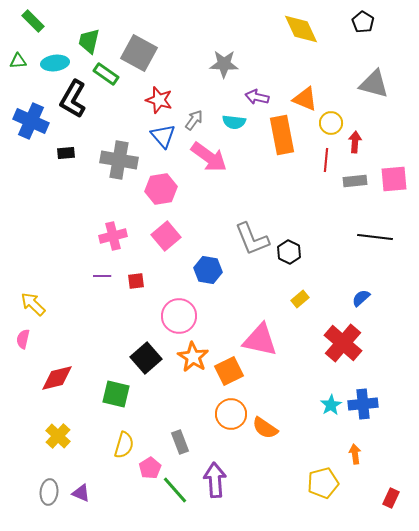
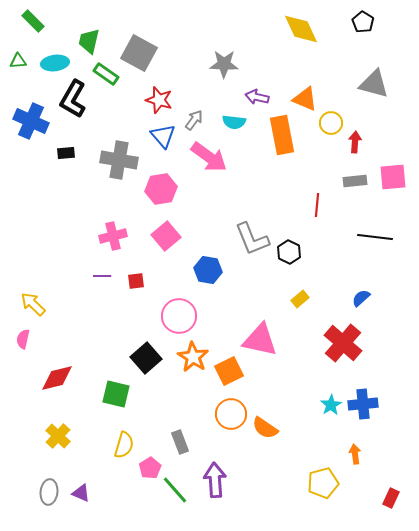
red line at (326, 160): moved 9 px left, 45 px down
pink square at (394, 179): moved 1 px left, 2 px up
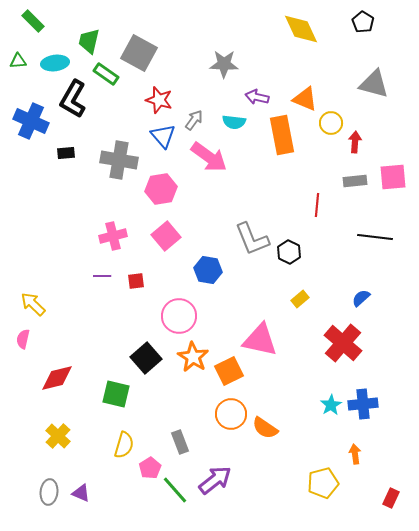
purple arrow at (215, 480): rotated 56 degrees clockwise
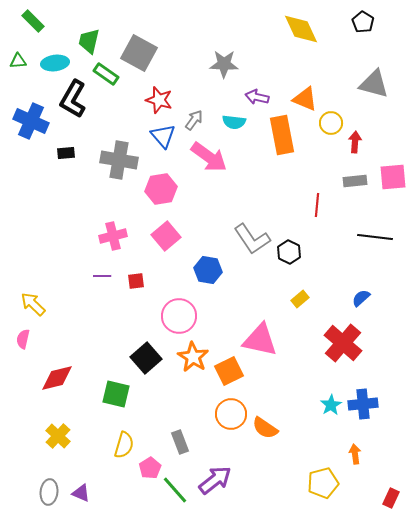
gray L-shape at (252, 239): rotated 12 degrees counterclockwise
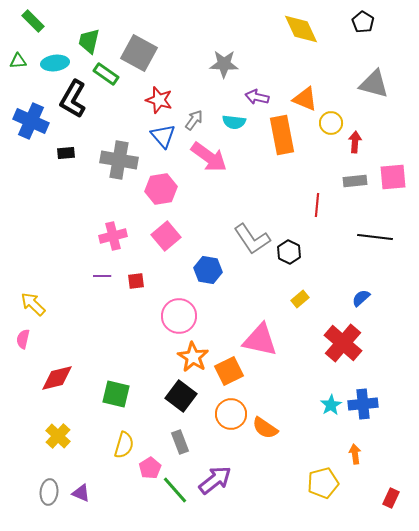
black square at (146, 358): moved 35 px right, 38 px down; rotated 12 degrees counterclockwise
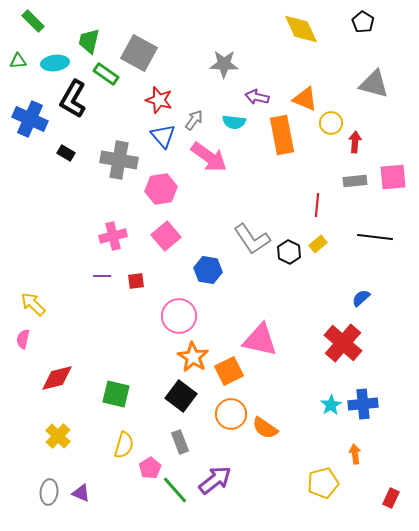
blue cross at (31, 121): moved 1 px left, 2 px up
black rectangle at (66, 153): rotated 36 degrees clockwise
yellow rectangle at (300, 299): moved 18 px right, 55 px up
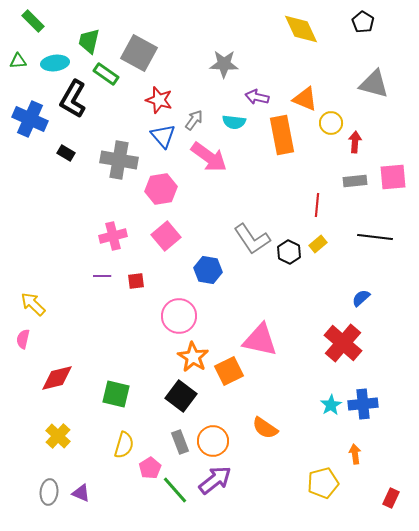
orange circle at (231, 414): moved 18 px left, 27 px down
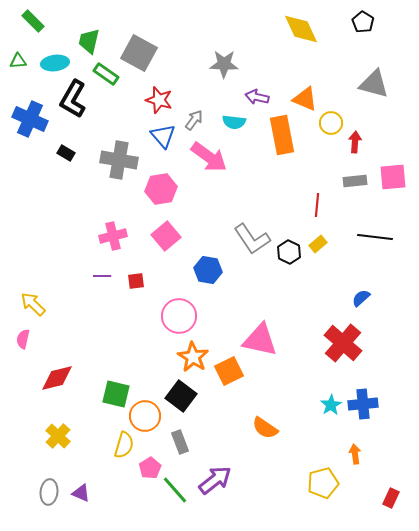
orange circle at (213, 441): moved 68 px left, 25 px up
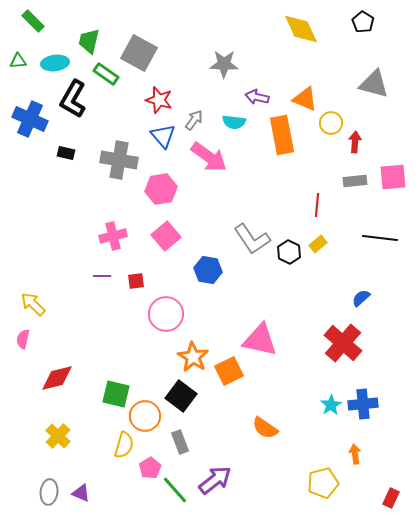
black rectangle at (66, 153): rotated 18 degrees counterclockwise
black line at (375, 237): moved 5 px right, 1 px down
pink circle at (179, 316): moved 13 px left, 2 px up
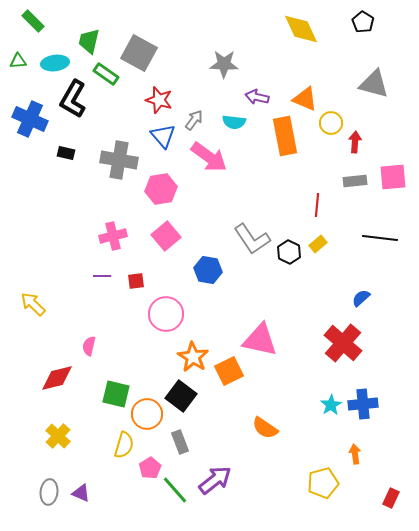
orange rectangle at (282, 135): moved 3 px right, 1 px down
pink semicircle at (23, 339): moved 66 px right, 7 px down
orange circle at (145, 416): moved 2 px right, 2 px up
